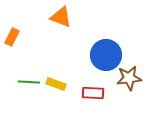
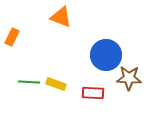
brown star: rotated 10 degrees clockwise
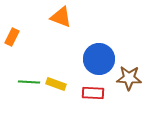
blue circle: moved 7 px left, 4 px down
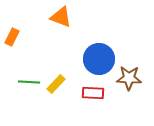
yellow rectangle: rotated 66 degrees counterclockwise
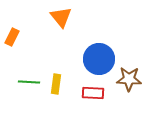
orange triangle: rotated 30 degrees clockwise
brown star: moved 1 px down
yellow rectangle: rotated 36 degrees counterclockwise
